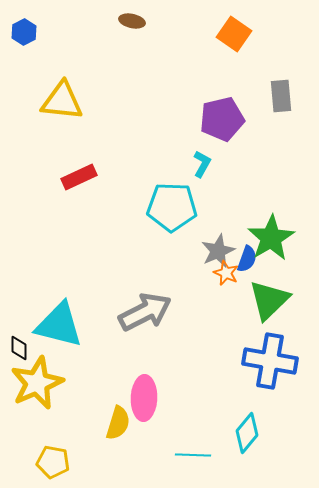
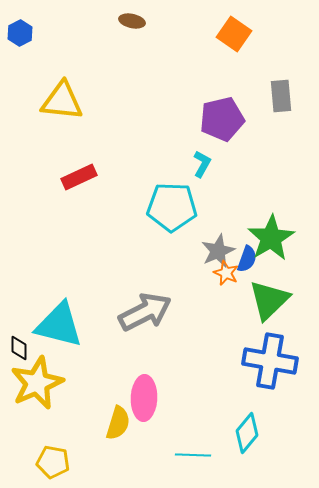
blue hexagon: moved 4 px left, 1 px down
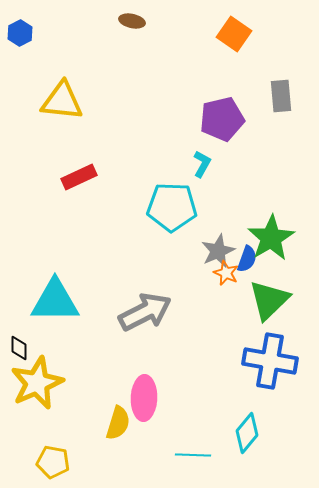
cyan triangle: moved 4 px left, 24 px up; rotated 14 degrees counterclockwise
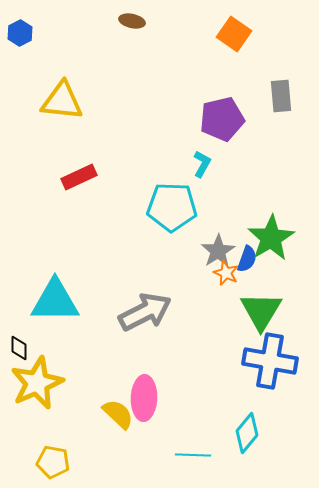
gray star: rotated 8 degrees counterclockwise
green triangle: moved 8 px left, 11 px down; rotated 15 degrees counterclockwise
yellow semicircle: moved 9 px up; rotated 64 degrees counterclockwise
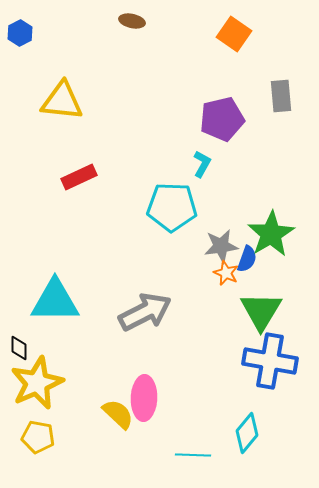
green star: moved 4 px up
gray star: moved 3 px right, 5 px up; rotated 24 degrees clockwise
yellow pentagon: moved 15 px left, 25 px up
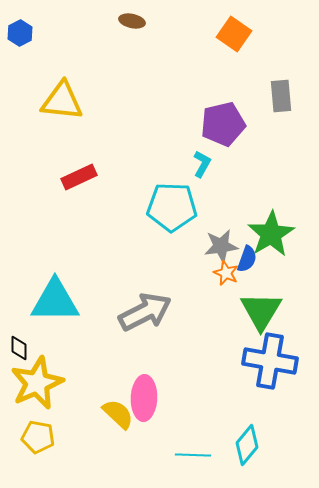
purple pentagon: moved 1 px right, 5 px down
cyan diamond: moved 12 px down
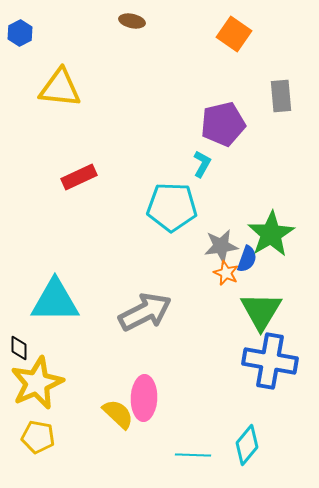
yellow triangle: moved 2 px left, 13 px up
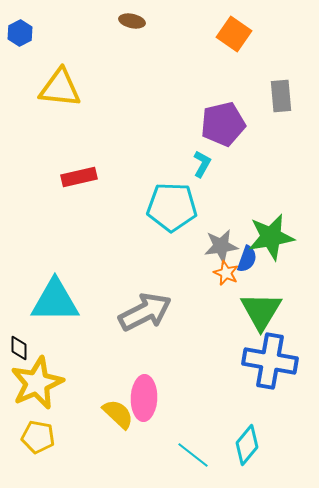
red rectangle: rotated 12 degrees clockwise
green star: moved 3 px down; rotated 21 degrees clockwise
cyan line: rotated 36 degrees clockwise
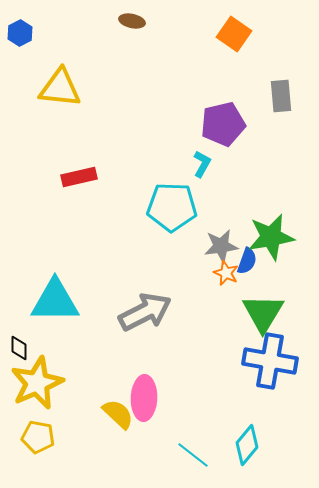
blue semicircle: moved 2 px down
green triangle: moved 2 px right, 2 px down
